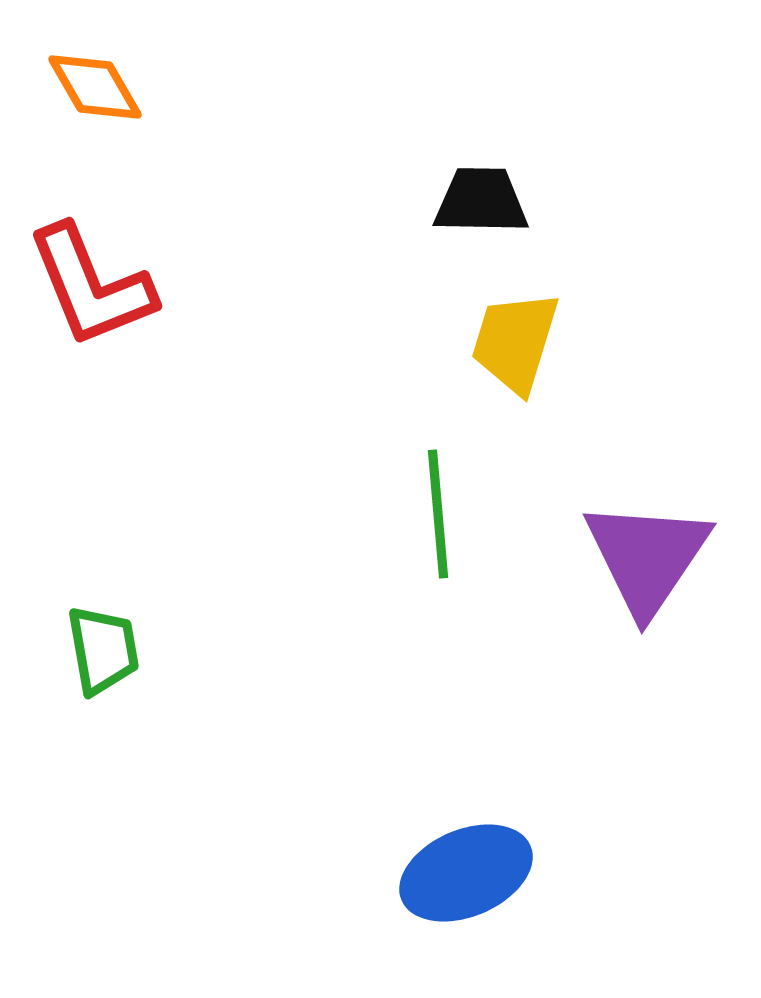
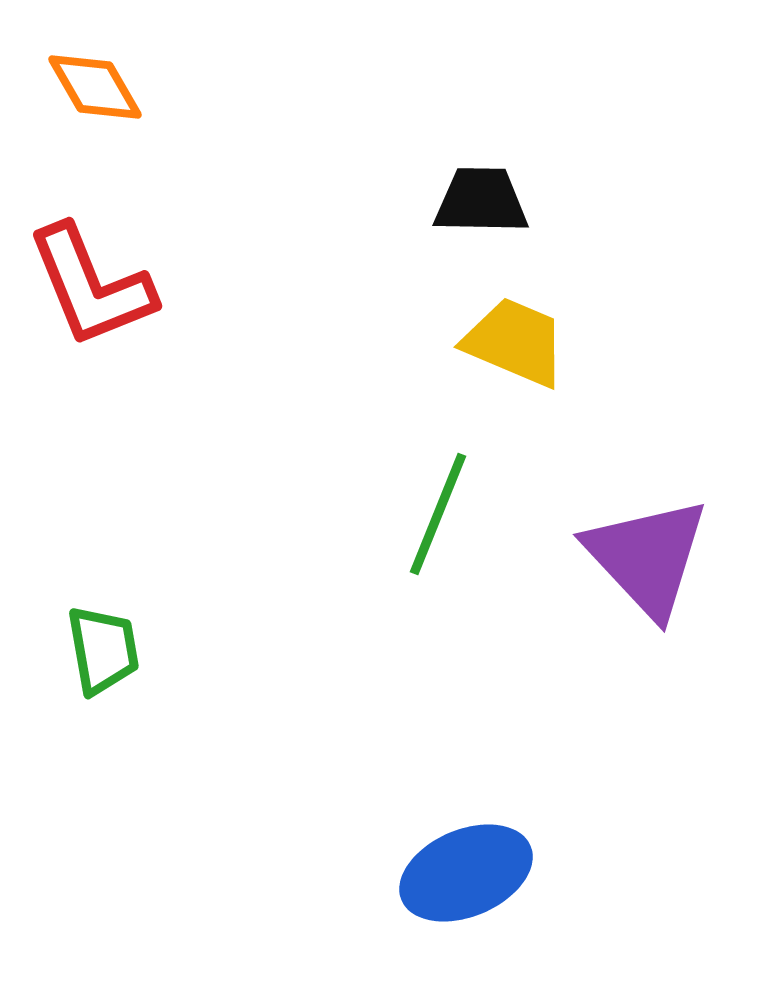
yellow trapezoid: rotated 96 degrees clockwise
green line: rotated 27 degrees clockwise
purple triangle: rotated 17 degrees counterclockwise
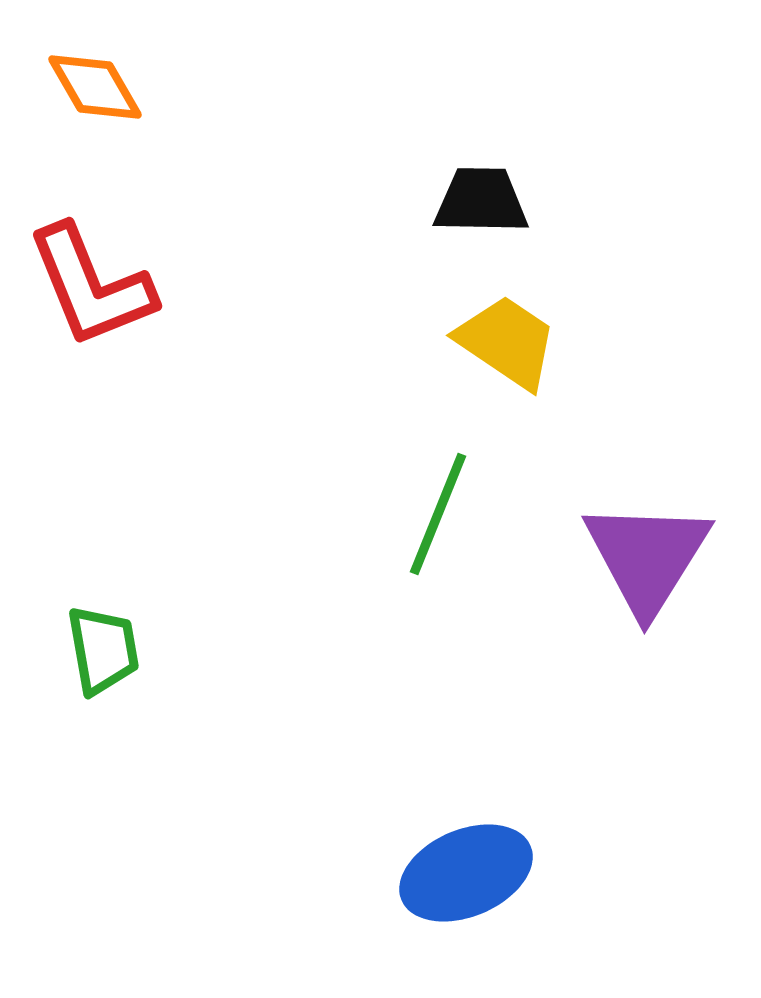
yellow trapezoid: moved 8 px left; rotated 11 degrees clockwise
purple triangle: rotated 15 degrees clockwise
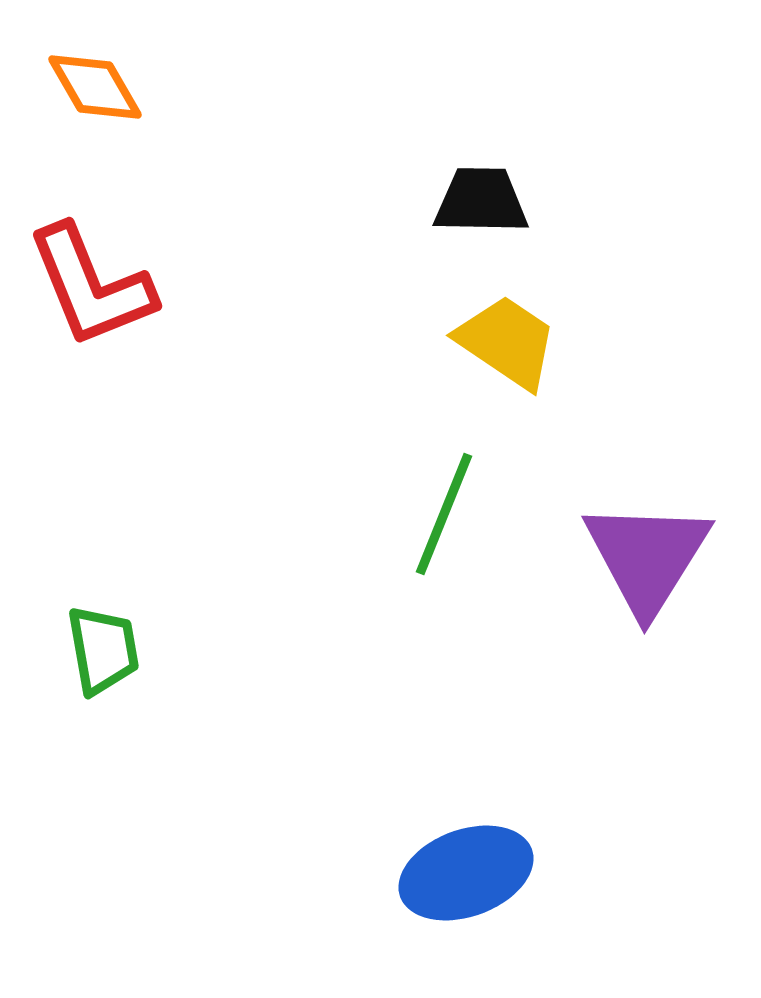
green line: moved 6 px right
blue ellipse: rotated 3 degrees clockwise
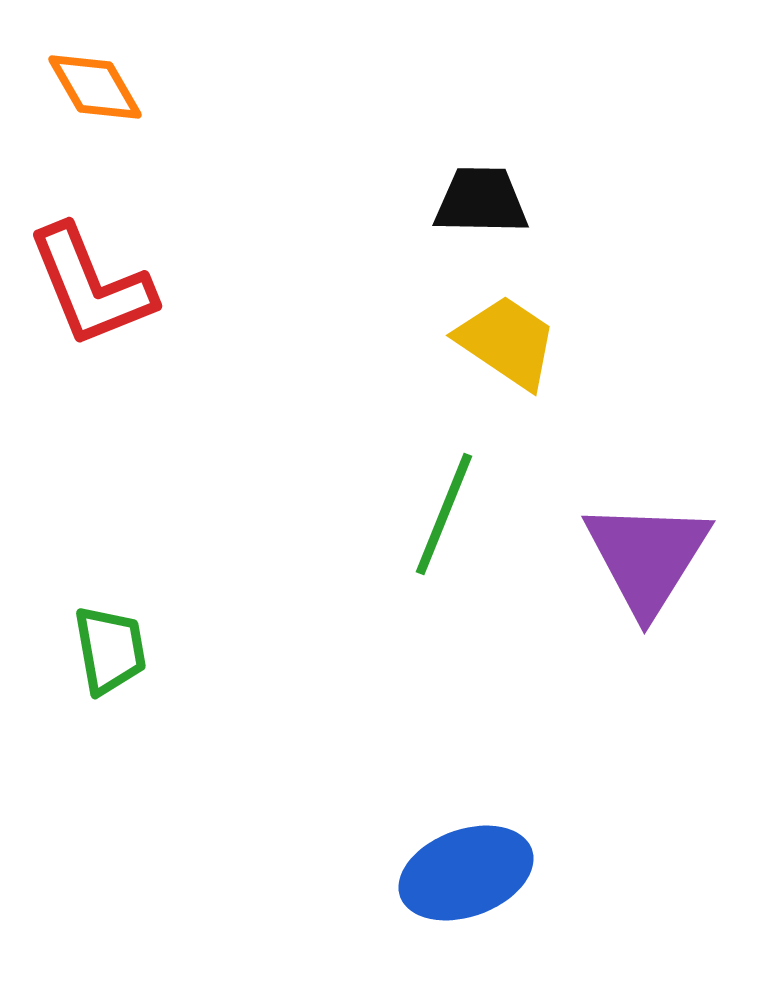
green trapezoid: moved 7 px right
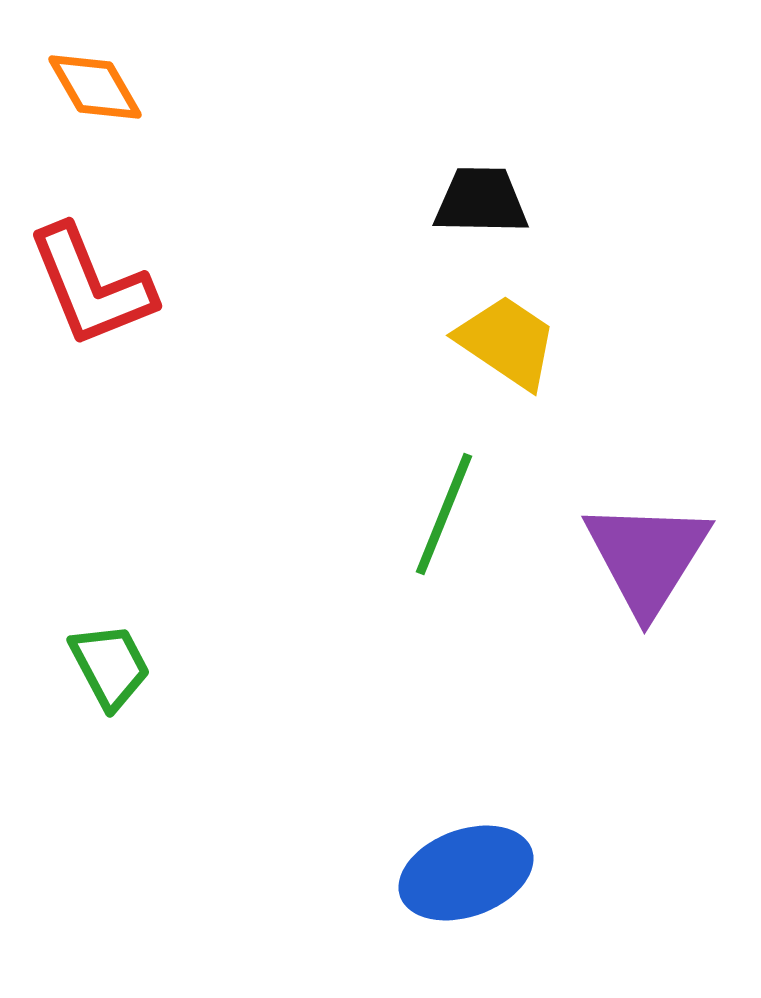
green trapezoid: moved 16 px down; rotated 18 degrees counterclockwise
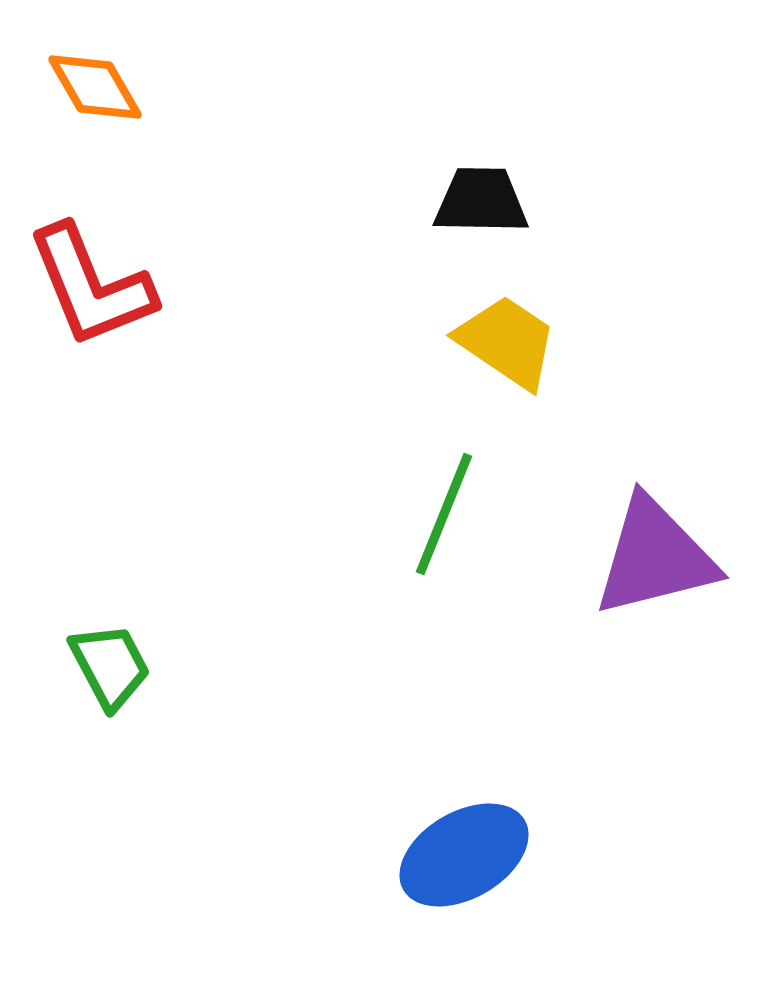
purple triangle: moved 8 px right; rotated 44 degrees clockwise
blue ellipse: moved 2 px left, 18 px up; rotated 10 degrees counterclockwise
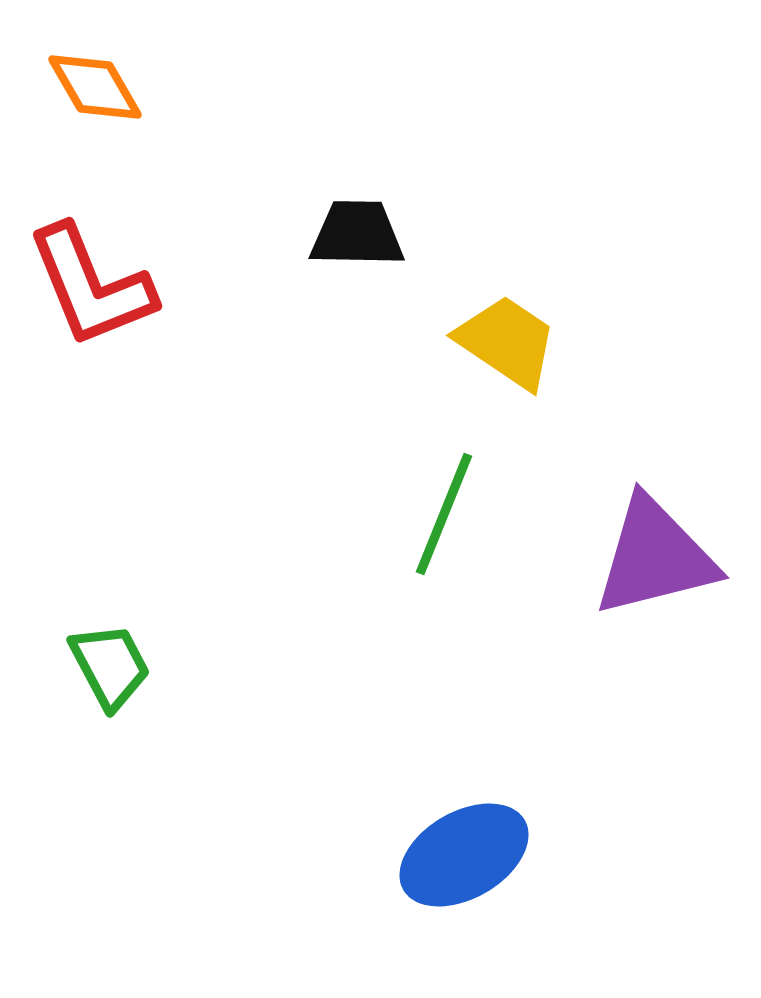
black trapezoid: moved 124 px left, 33 px down
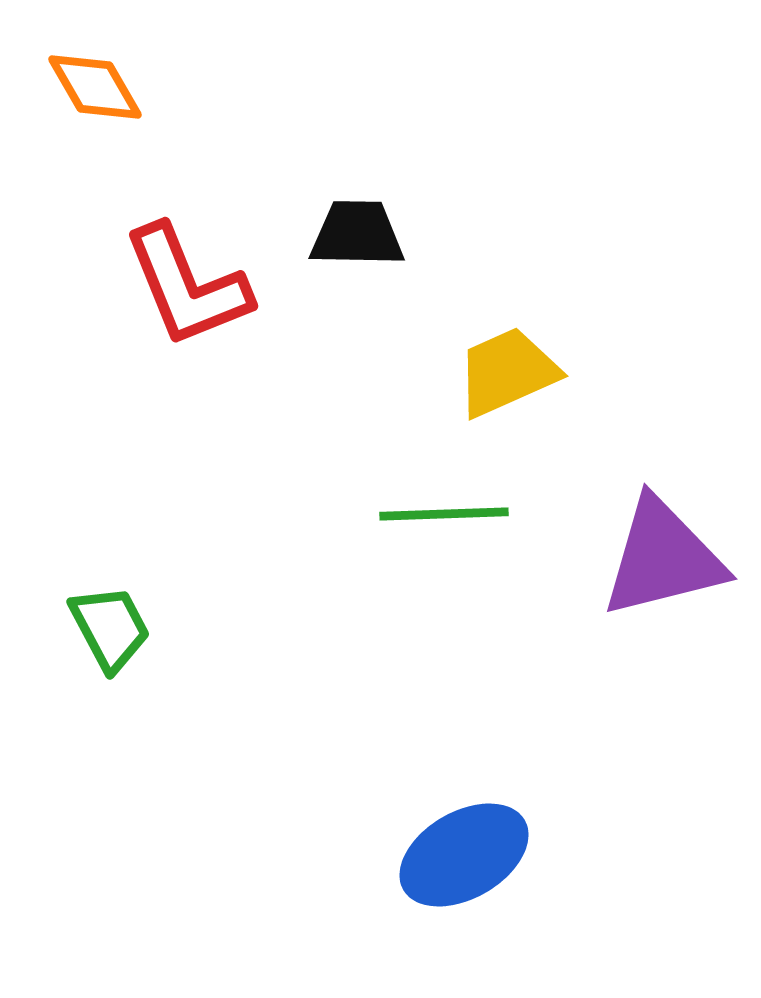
red L-shape: moved 96 px right
yellow trapezoid: moved 30 px down; rotated 58 degrees counterclockwise
green line: rotated 66 degrees clockwise
purple triangle: moved 8 px right, 1 px down
green trapezoid: moved 38 px up
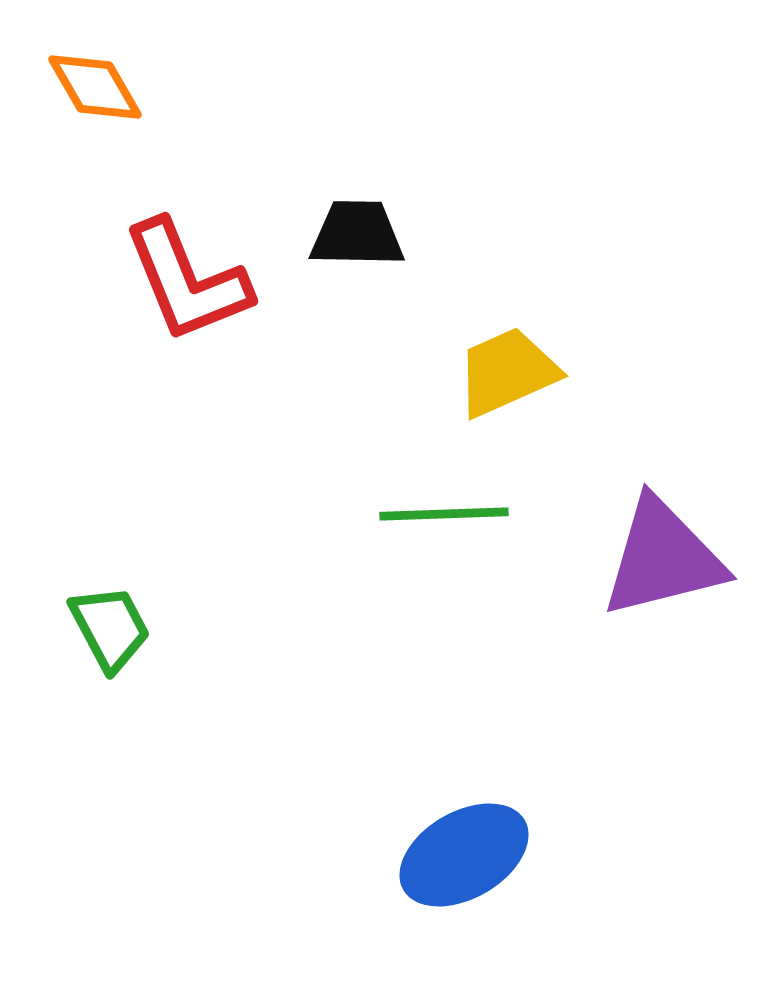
red L-shape: moved 5 px up
